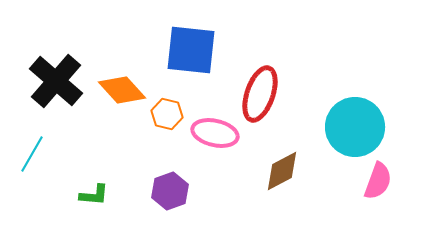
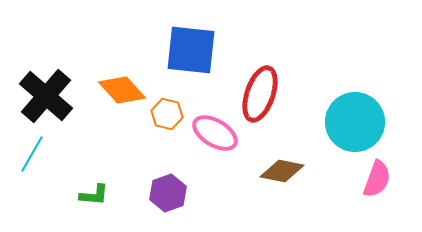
black cross: moved 10 px left, 15 px down
cyan circle: moved 5 px up
pink ellipse: rotated 18 degrees clockwise
brown diamond: rotated 39 degrees clockwise
pink semicircle: moved 1 px left, 2 px up
purple hexagon: moved 2 px left, 2 px down
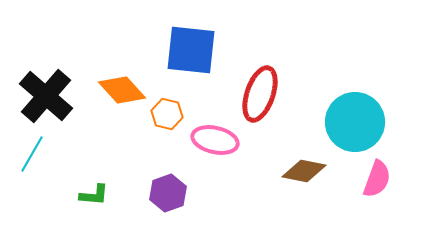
pink ellipse: moved 7 px down; rotated 18 degrees counterclockwise
brown diamond: moved 22 px right
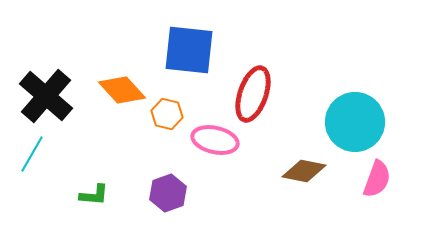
blue square: moved 2 px left
red ellipse: moved 7 px left
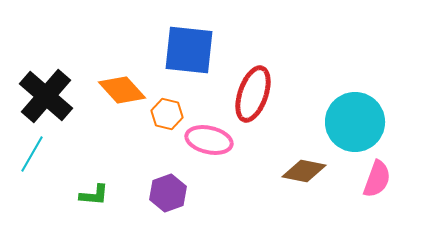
pink ellipse: moved 6 px left
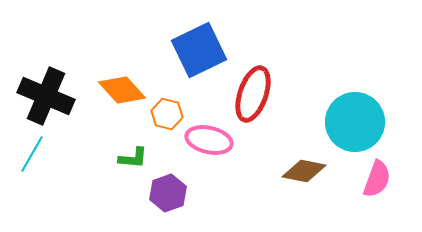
blue square: moved 10 px right; rotated 32 degrees counterclockwise
black cross: rotated 18 degrees counterclockwise
green L-shape: moved 39 px right, 37 px up
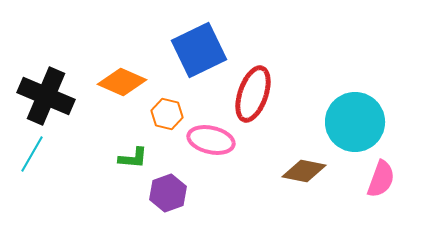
orange diamond: moved 8 px up; rotated 24 degrees counterclockwise
pink ellipse: moved 2 px right
pink semicircle: moved 4 px right
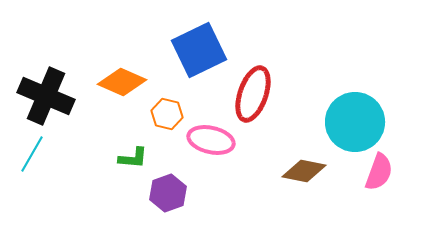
pink semicircle: moved 2 px left, 7 px up
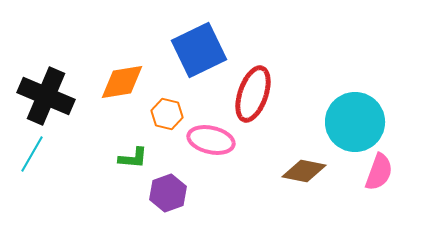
orange diamond: rotated 33 degrees counterclockwise
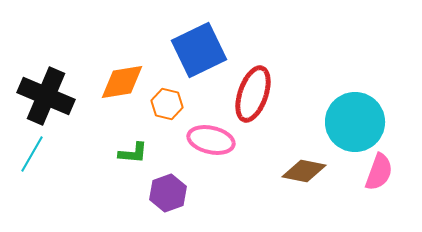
orange hexagon: moved 10 px up
green L-shape: moved 5 px up
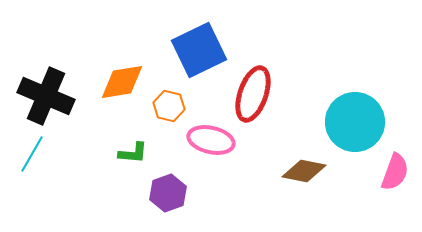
orange hexagon: moved 2 px right, 2 px down
pink semicircle: moved 16 px right
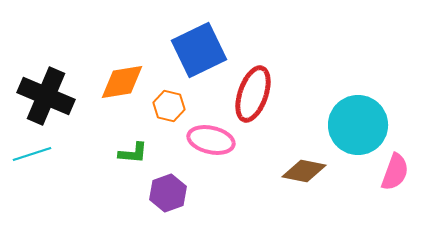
cyan circle: moved 3 px right, 3 px down
cyan line: rotated 42 degrees clockwise
